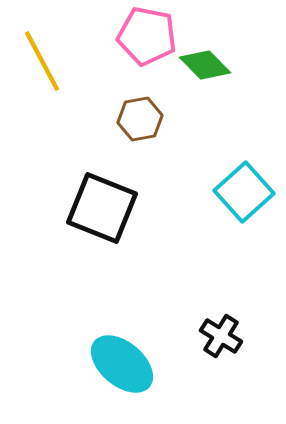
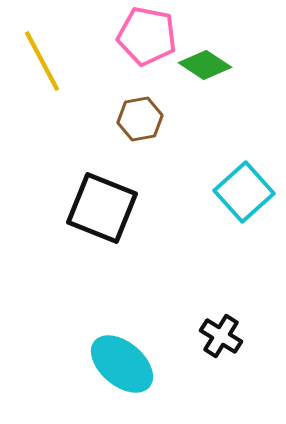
green diamond: rotated 12 degrees counterclockwise
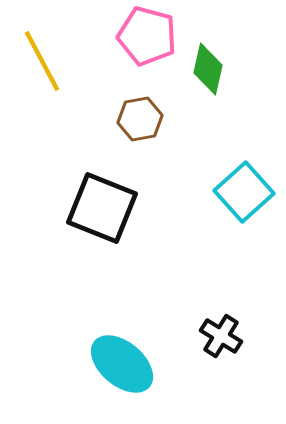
pink pentagon: rotated 4 degrees clockwise
green diamond: moved 3 px right, 4 px down; rotated 69 degrees clockwise
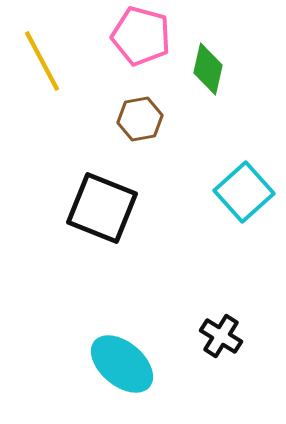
pink pentagon: moved 6 px left
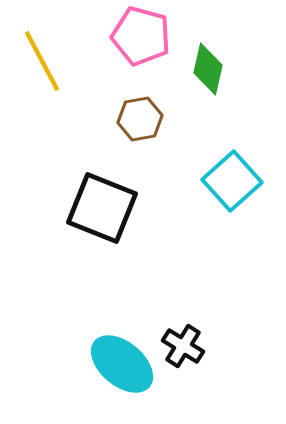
cyan square: moved 12 px left, 11 px up
black cross: moved 38 px left, 10 px down
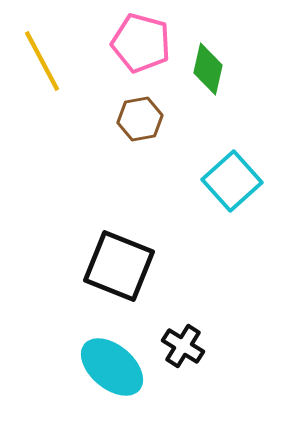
pink pentagon: moved 7 px down
black square: moved 17 px right, 58 px down
cyan ellipse: moved 10 px left, 3 px down
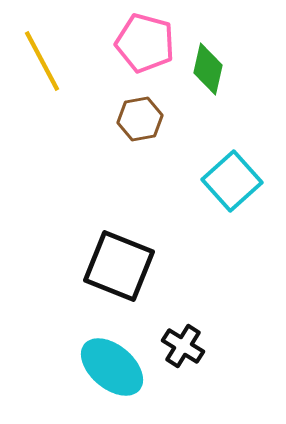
pink pentagon: moved 4 px right
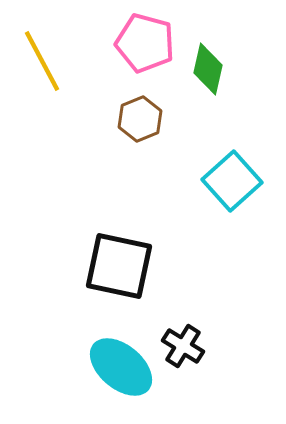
brown hexagon: rotated 12 degrees counterclockwise
black square: rotated 10 degrees counterclockwise
cyan ellipse: moved 9 px right
